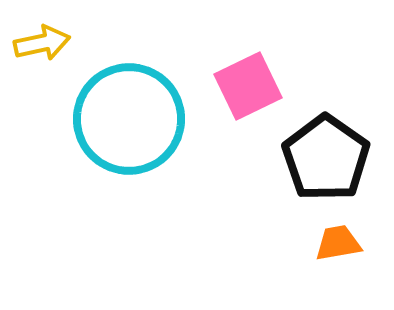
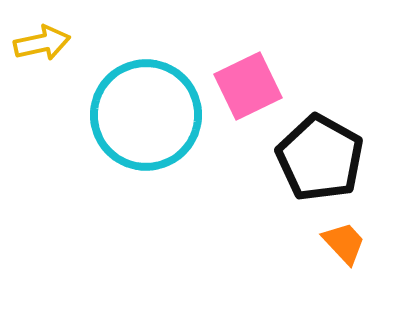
cyan circle: moved 17 px right, 4 px up
black pentagon: moved 6 px left; rotated 6 degrees counterclockwise
orange trapezoid: moved 6 px right; rotated 57 degrees clockwise
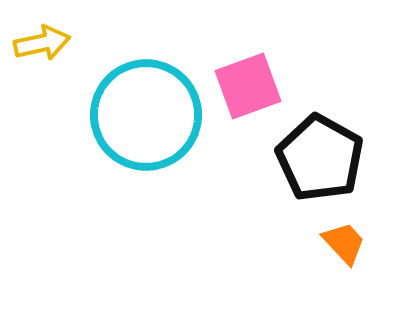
pink square: rotated 6 degrees clockwise
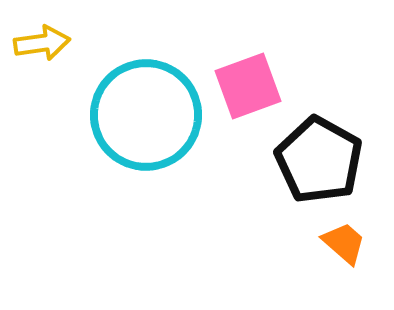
yellow arrow: rotated 4 degrees clockwise
black pentagon: moved 1 px left, 2 px down
orange trapezoid: rotated 6 degrees counterclockwise
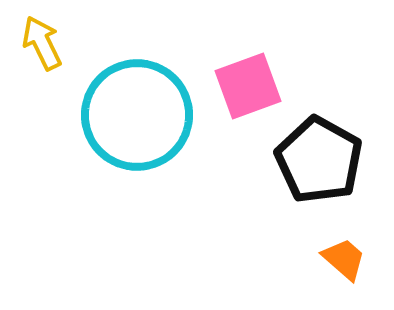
yellow arrow: rotated 108 degrees counterclockwise
cyan circle: moved 9 px left
orange trapezoid: moved 16 px down
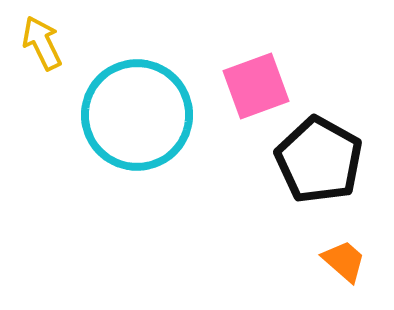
pink square: moved 8 px right
orange trapezoid: moved 2 px down
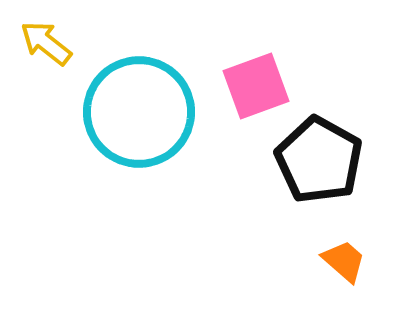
yellow arrow: moved 4 px right; rotated 26 degrees counterclockwise
cyan circle: moved 2 px right, 3 px up
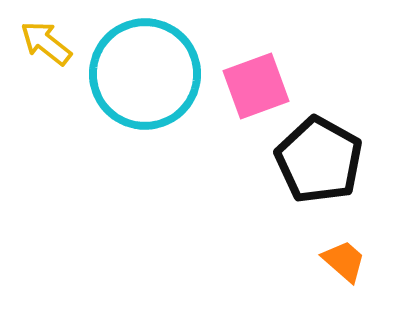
cyan circle: moved 6 px right, 38 px up
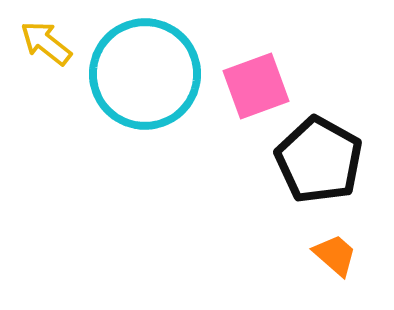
orange trapezoid: moved 9 px left, 6 px up
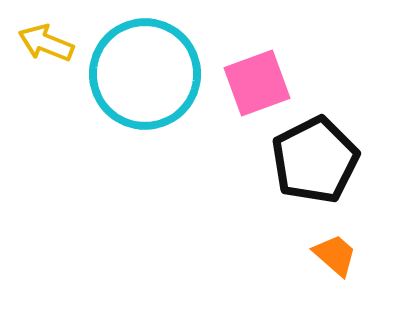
yellow arrow: rotated 16 degrees counterclockwise
pink square: moved 1 px right, 3 px up
black pentagon: moved 4 px left; rotated 16 degrees clockwise
